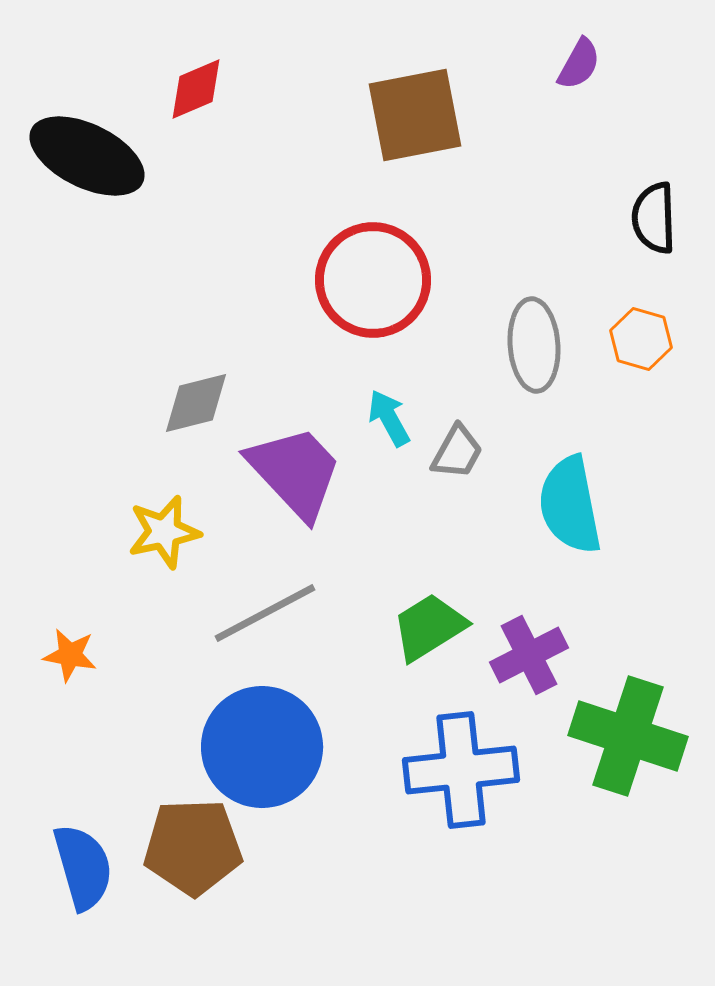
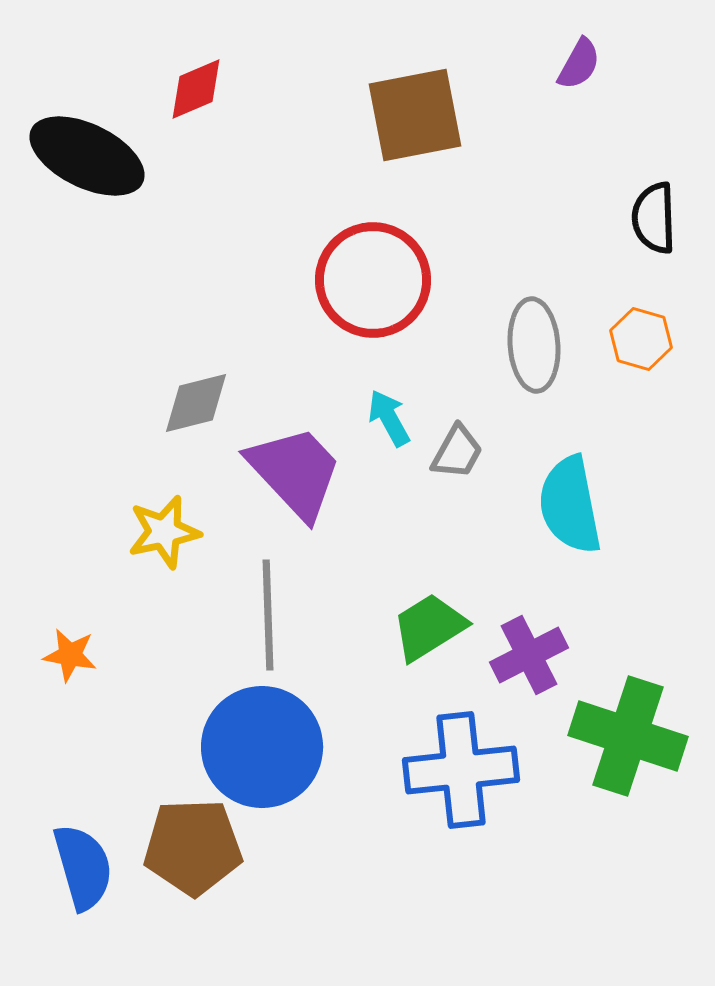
gray line: moved 3 px right, 2 px down; rotated 64 degrees counterclockwise
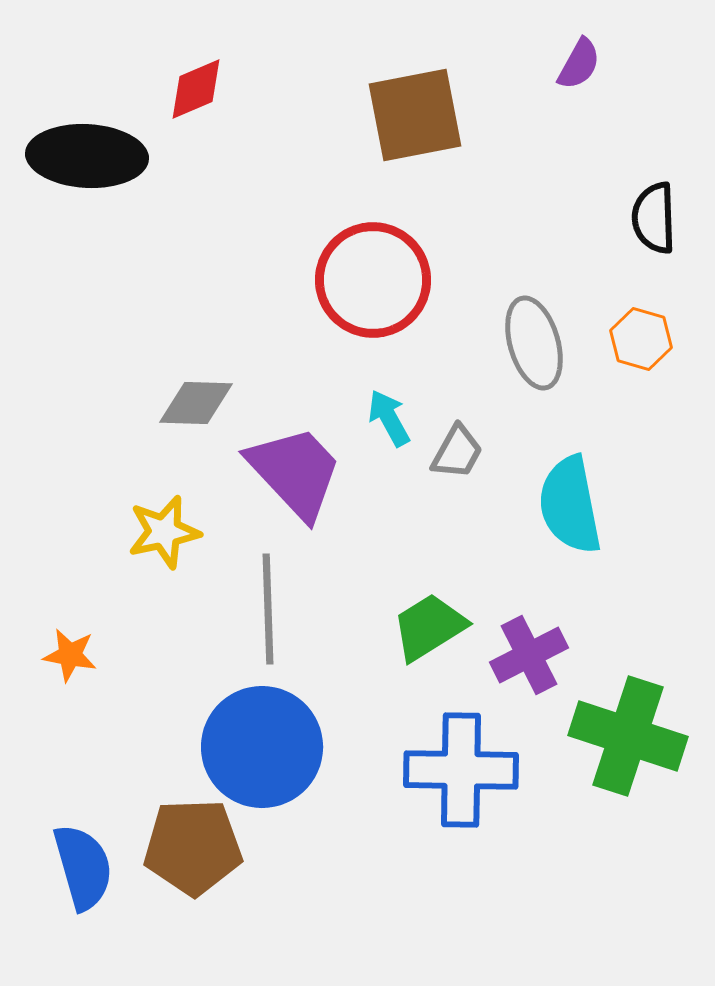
black ellipse: rotated 23 degrees counterclockwise
gray ellipse: moved 2 px up; rotated 12 degrees counterclockwise
gray diamond: rotated 16 degrees clockwise
gray line: moved 6 px up
blue cross: rotated 7 degrees clockwise
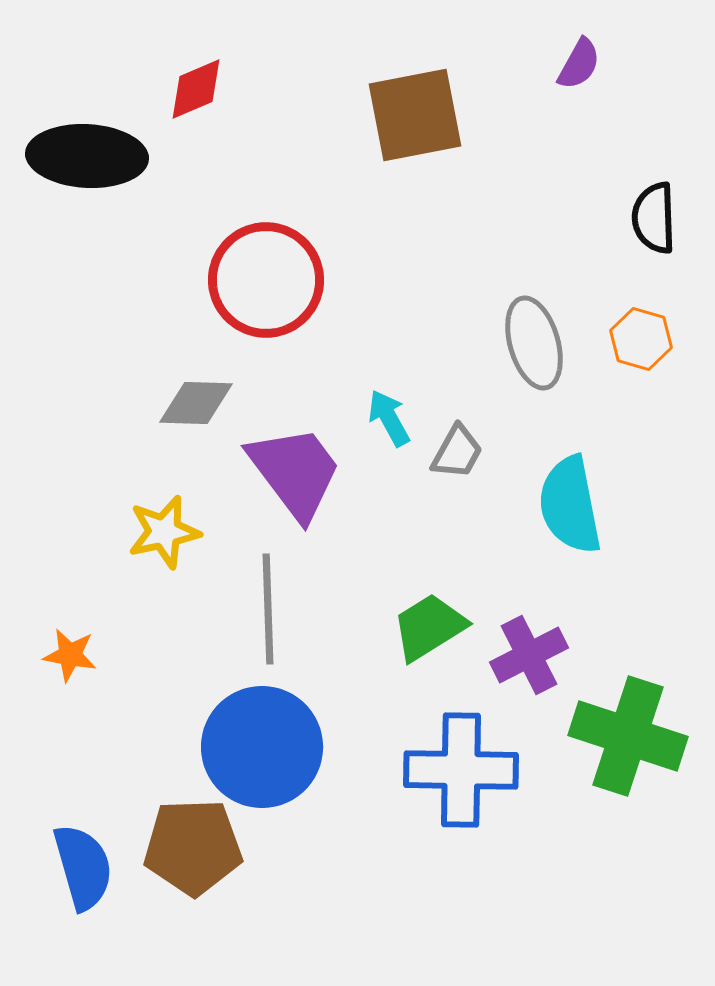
red circle: moved 107 px left
purple trapezoid: rotated 6 degrees clockwise
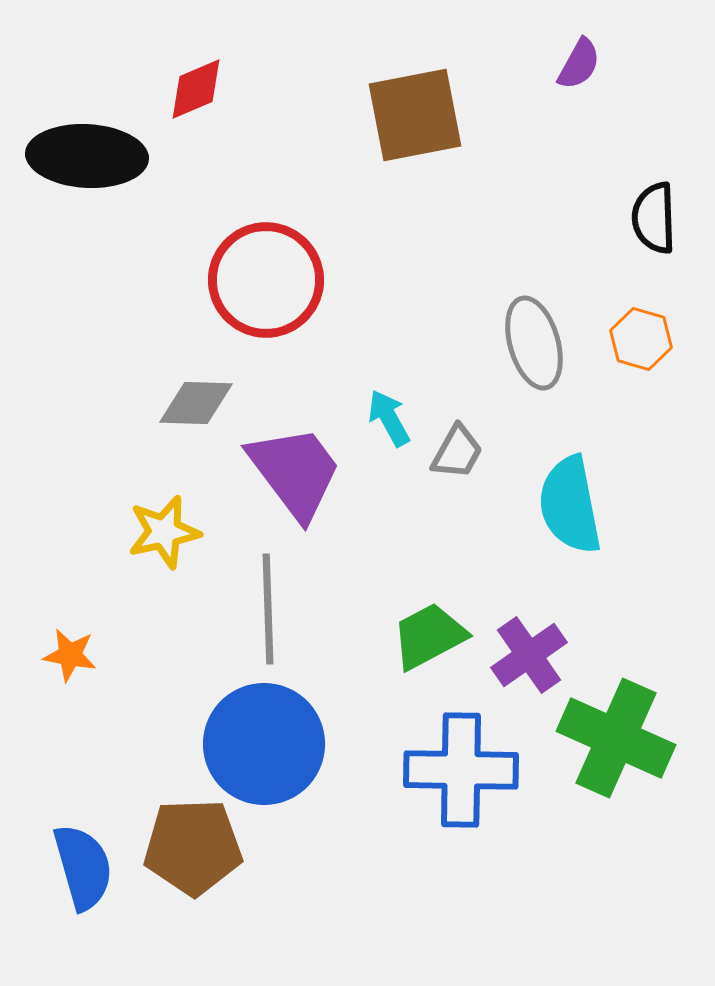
green trapezoid: moved 9 px down; rotated 4 degrees clockwise
purple cross: rotated 8 degrees counterclockwise
green cross: moved 12 px left, 2 px down; rotated 6 degrees clockwise
blue circle: moved 2 px right, 3 px up
